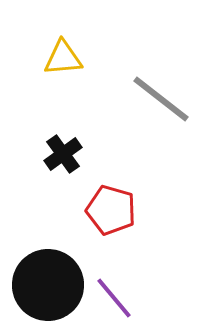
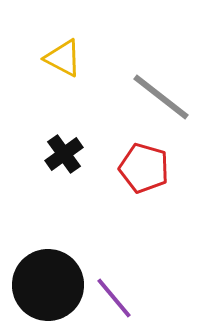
yellow triangle: rotated 33 degrees clockwise
gray line: moved 2 px up
black cross: moved 1 px right
red pentagon: moved 33 px right, 42 px up
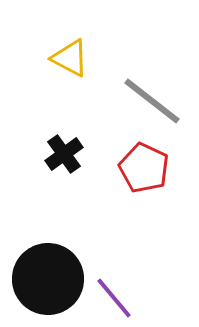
yellow triangle: moved 7 px right
gray line: moved 9 px left, 4 px down
red pentagon: rotated 9 degrees clockwise
black circle: moved 6 px up
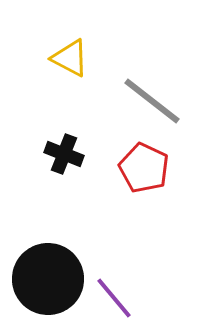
black cross: rotated 33 degrees counterclockwise
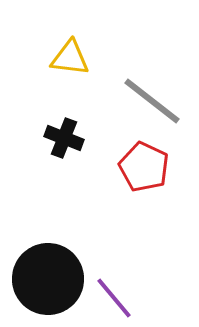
yellow triangle: rotated 21 degrees counterclockwise
black cross: moved 16 px up
red pentagon: moved 1 px up
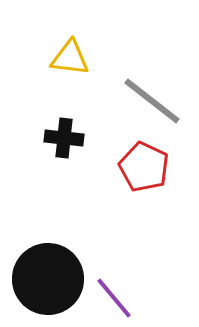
black cross: rotated 15 degrees counterclockwise
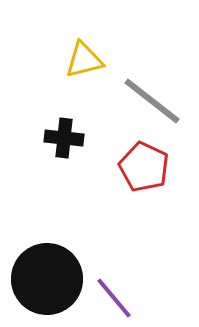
yellow triangle: moved 14 px right, 2 px down; rotated 21 degrees counterclockwise
black circle: moved 1 px left
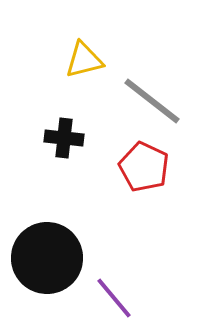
black circle: moved 21 px up
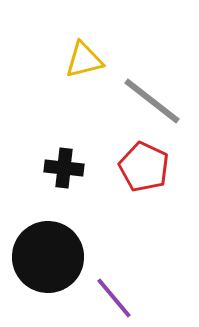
black cross: moved 30 px down
black circle: moved 1 px right, 1 px up
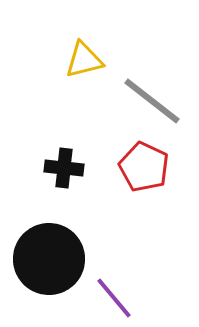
black circle: moved 1 px right, 2 px down
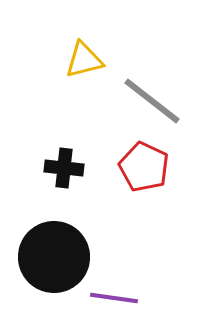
black circle: moved 5 px right, 2 px up
purple line: rotated 42 degrees counterclockwise
